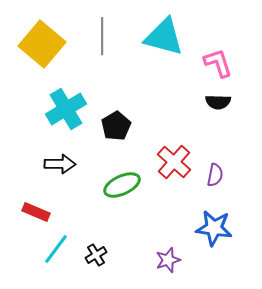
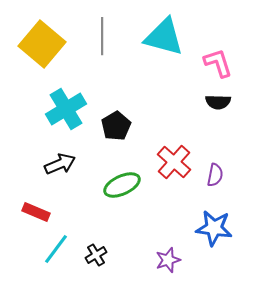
black arrow: rotated 24 degrees counterclockwise
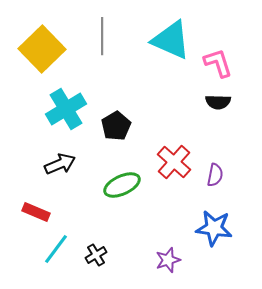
cyan triangle: moved 7 px right, 3 px down; rotated 9 degrees clockwise
yellow square: moved 5 px down; rotated 6 degrees clockwise
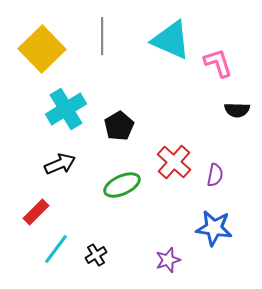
black semicircle: moved 19 px right, 8 px down
black pentagon: moved 3 px right
red rectangle: rotated 68 degrees counterclockwise
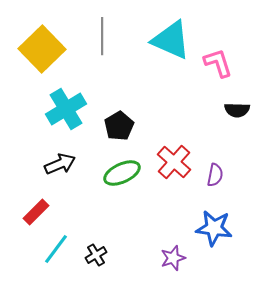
green ellipse: moved 12 px up
purple star: moved 5 px right, 2 px up
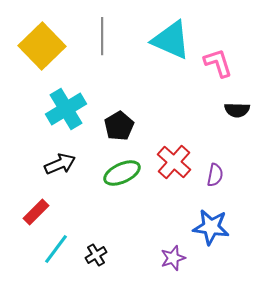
yellow square: moved 3 px up
blue star: moved 3 px left, 1 px up
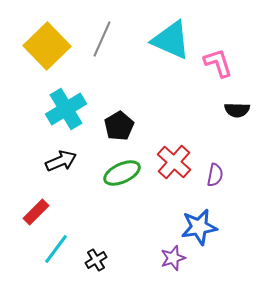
gray line: moved 3 px down; rotated 24 degrees clockwise
yellow square: moved 5 px right
black arrow: moved 1 px right, 3 px up
blue star: moved 12 px left; rotated 18 degrees counterclockwise
black cross: moved 5 px down
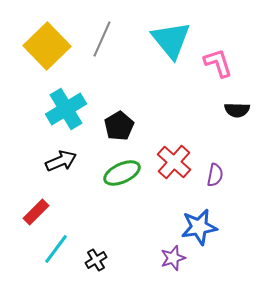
cyan triangle: rotated 27 degrees clockwise
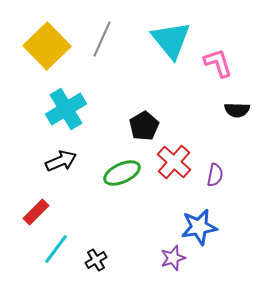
black pentagon: moved 25 px right
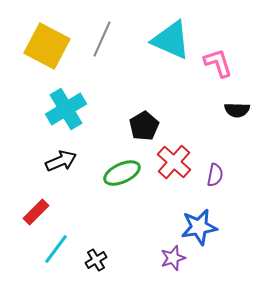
cyan triangle: rotated 27 degrees counterclockwise
yellow square: rotated 18 degrees counterclockwise
